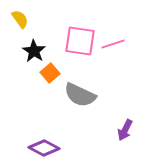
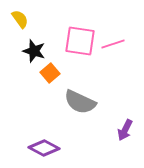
black star: rotated 15 degrees counterclockwise
gray semicircle: moved 7 px down
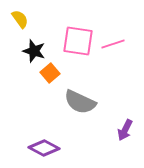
pink square: moved 2 px left
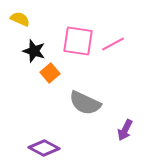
yellow semicircle: rotated 30 degrees counterclockwise
pink line: rotated 10 degrees counterclockwise
gray semicircle: moved 5 px right, 1 px down
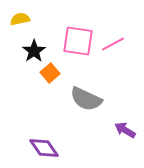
yellow semicircle: rotated 36 degrees counterclockwise
black star: rotated 20 degrees clockwise
gray semicircle: moved 1 px right, 4 px up
purple arrow: rotated 95 degrees clockwise
purple diamond: rotated 28 degrees clockwise
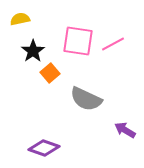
black star: moved 1 px left
purple diamond: rotated 36 degrees counterclockwise
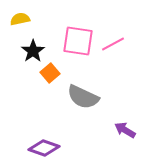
gray semicircle: moved 3 px left, 2 px up
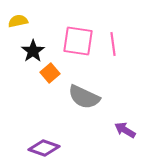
yellow semicircle: moved 2 px left, 2 px down
pink line: rotated 70 degrees counterclockwise
gray semicircle: moved 1 px right
